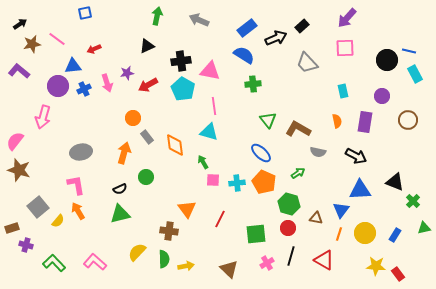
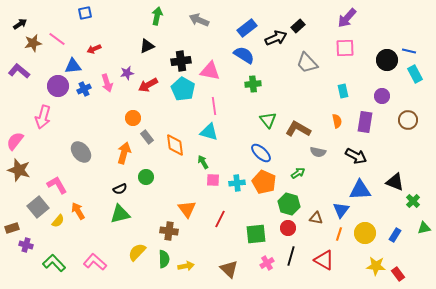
black rectangle at (302, 26): moved 4 px left
brown star at (32, 44): moved 1 px right, 1 px up
gray ellipse at (81, 152): rotated 60 degrees clockwise
pink L-shape at (76, 185): moved 19 px left; rotated 20 degrees counterclockwise
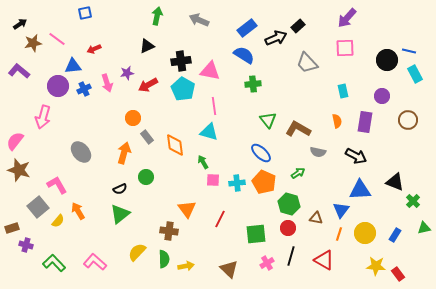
green triangle at (120, 214): rotated 25 degrees counterclockwise
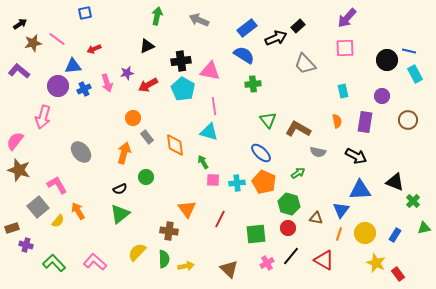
gray trapezoid at (307, 63): moved 2 px left, 1 px down
black line at (291, 256): rotated 24 degrees clockwise
yellow star at (376, 266): moved 3 px up; rotated 18 degrees clockwise
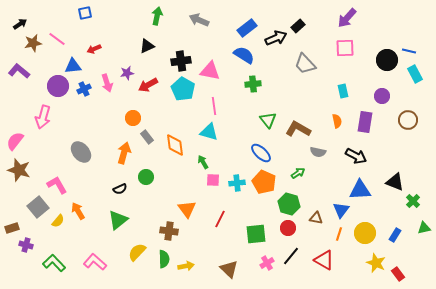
green triangle at (120, 214): moved 2 px left, 6 px down
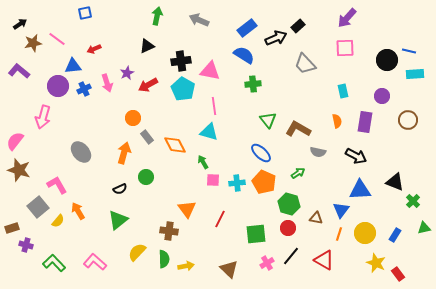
purple star at (127, 73): rotated 16 degrees counterclockwise
cyan rectangle at (415, 74): rotated 66 degrees counterclockwise
orange diamond at (175, 145): rotated 20 degrees counterclockwise
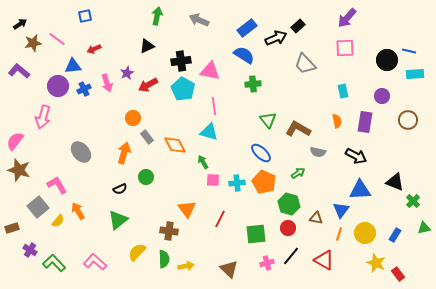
blue square at (85, 13): moved 3 px down
purple cross at (26, 245): moved 4 px right, 5 px down; rotated 16 degrees clockwise
pink cross at (267, 263): rotated 16 degrees clockwise
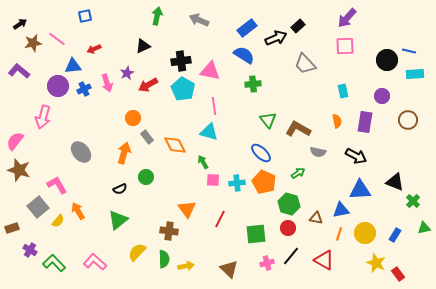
black triangle at (147, 46): moved 4 px left
pink square at (345, 48): moved 2 px up
blue triangle at (341, 210): rotated 42 degrees clockwise
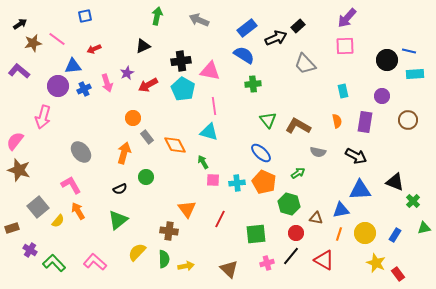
brown L-shape at (298, 129): moved 3 px up
pink L-shape at (57, 185): moved 14 px right
red circle at (288, 228): moved 8 px right, 5 px down
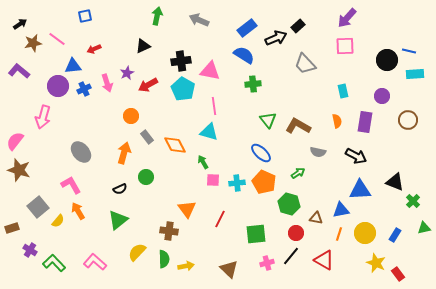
orange circle at (133, 118): moved 2 px left, 2 px up
